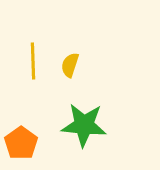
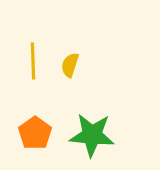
green star: moved 8 px right, 10 px down
orange pentagon: moved 14 px right, 10 px up
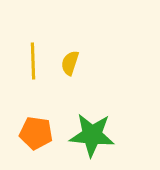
yellow semicircle: moved 2 px up
orange pentagon: moved 1 px right; rotated 28 degrees counterclockwise
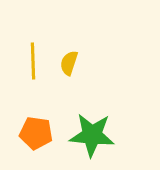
yellow semicircle: moved 1 px left
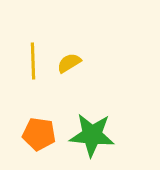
yellow semicircle: rotated 40 degrees clockwise
orange pentagon: moved 3 px right, 1 px down
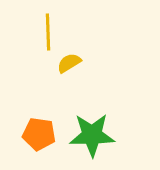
yellow line: moved 15 px right, 29 px up
green star: rotated 6 degrees counterclockwise
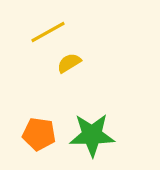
yellow line: rotated 63 degrees clockwise
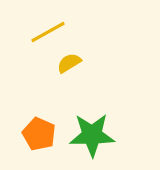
orange pentagon: rotated 16 degrees clockwise
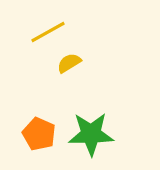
green star: moved 1 px left, 1 px up
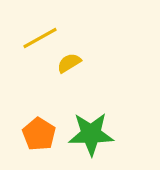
yellow line: moved 8 px left, 6 px down
orange pentagon: rotated 8 degrees clockwise
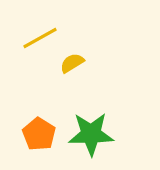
yellow semicircle: moved 3 px right
